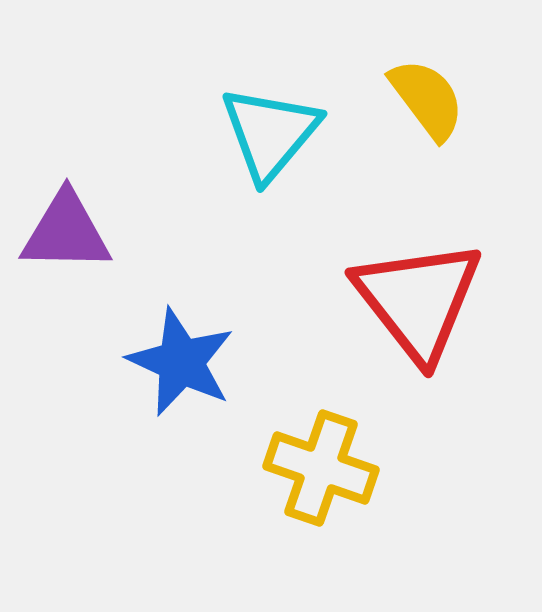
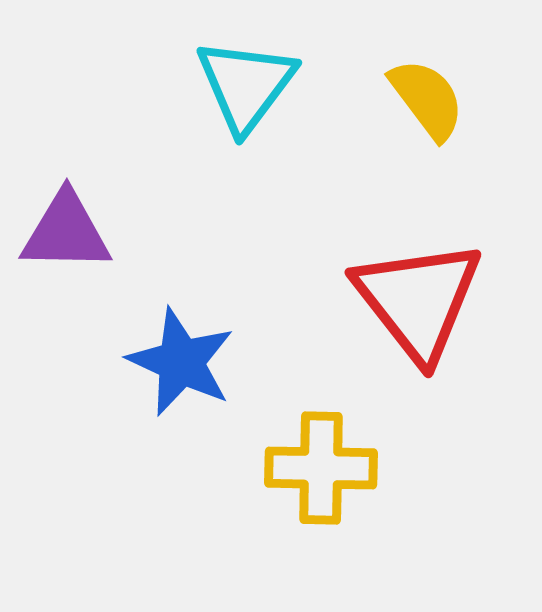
cyan triangle: moved 24 px left, 48 px up; rotated 3 degrees counterclockwise
yellow cross: rotated 18 degrees counterclockwise
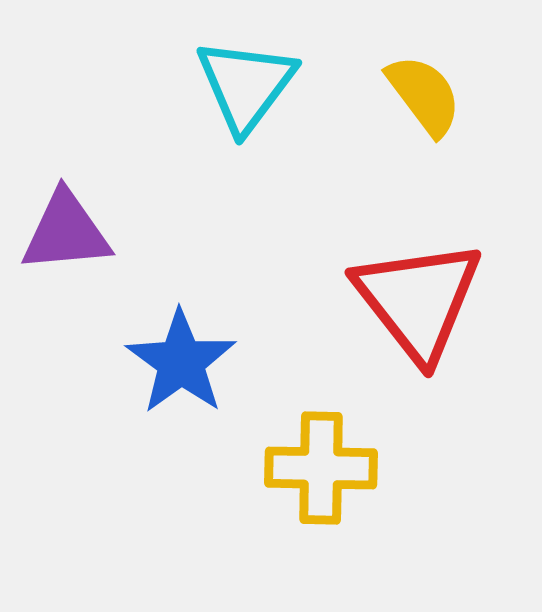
yellow semicircle: moved 3 px left, 4 px up
purple triangle: rotated 6 degrees counterclockwise
blue star: rotated 11 degrees clockwise
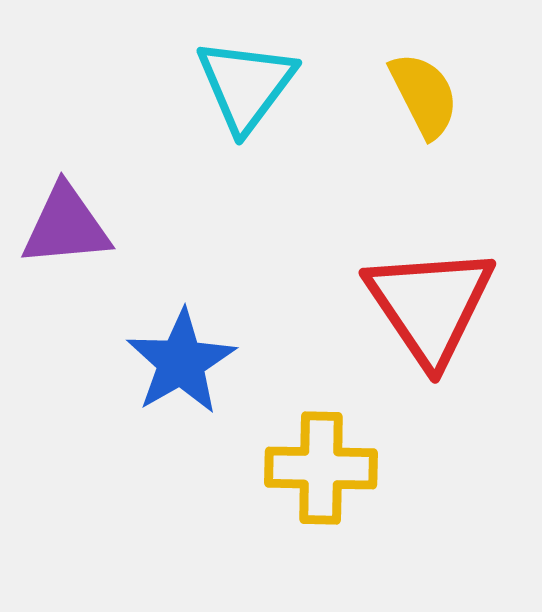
yellow semicircle: rotated 10 degrees clockwise
purple triangle: moved 6 px up
red triangle: moved 12 px right, 5 px down; rotated 4 degrees clockwise
blue star: rotated 6 degrees clockwise
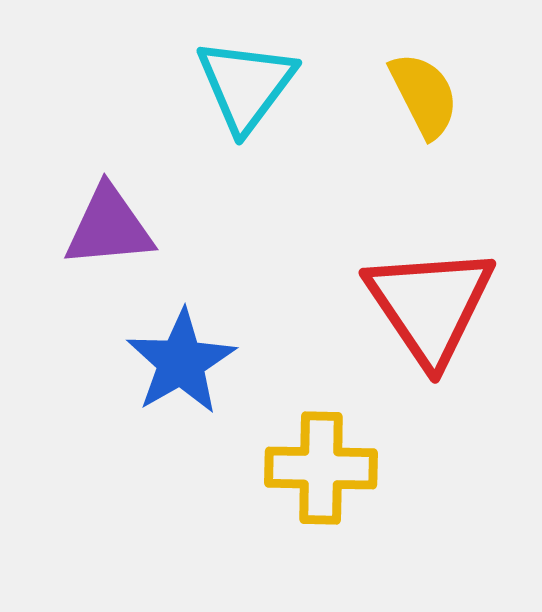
purple triangle: moved 43 px right, 1 px down
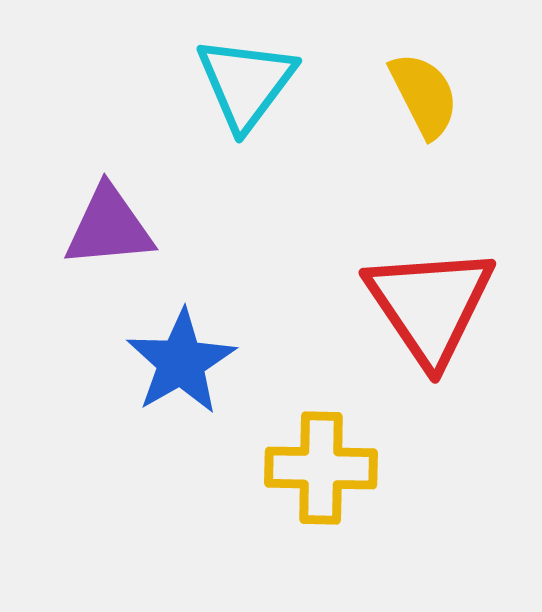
cyan triangle: moved 2 px up
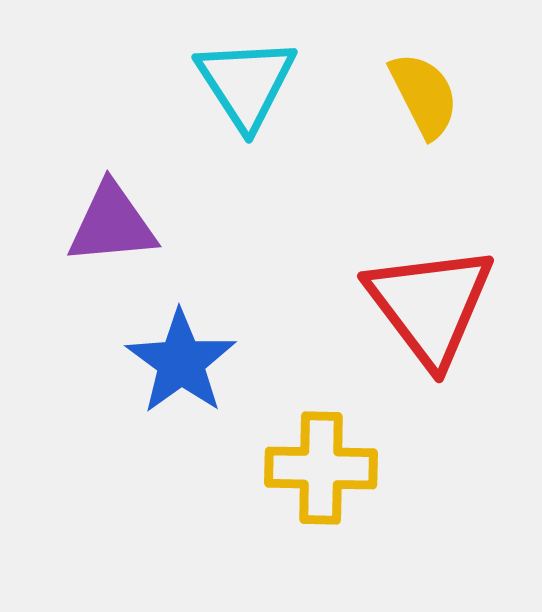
cyan triangle: rotated 10 degrees counterclockwise
purple triangle: moved 3 px right, 3 px up
red triangle: rotated 3 degrees counterclockwise
blue star: rotated 6 degrees counterclockwise
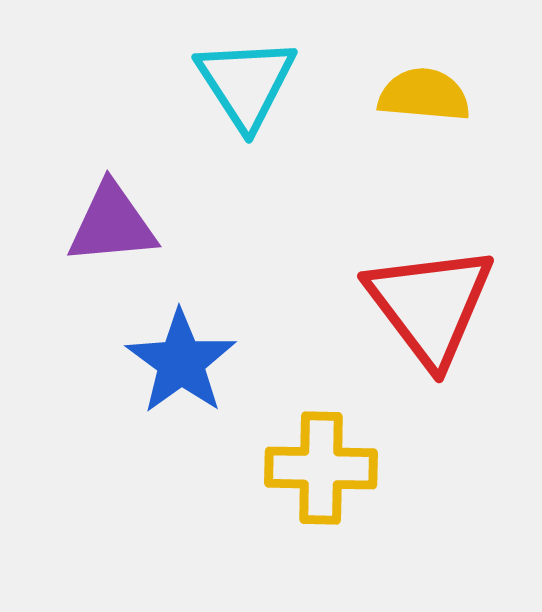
yellow semicircle: rotated 58 degrees counterclockwise
